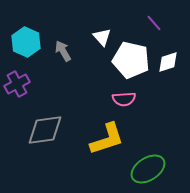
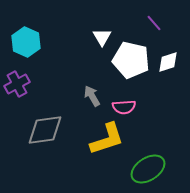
white triangle: rotated 12 degrees clockwise
gray arrow: moved 29 px right, 45 px down
pink semicircle: moved 8 px down
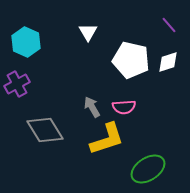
purple line: moved 15 px right, 2 px down
white triangle: moved 14 px left, 5 px up
gray arrow: moved 11 px down
gray diamond: rotated 66 degrees clockwise
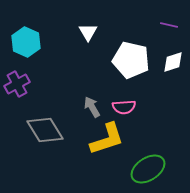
purple line: rotated 36 degrees counterclockwise
white diamond: moved 5 px right
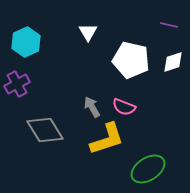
cyan hexagon: rotated 12 degrees clockwise
pink semicircle: rotated 25 degrees clockwise
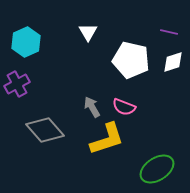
purple line: moved 7 px down
gray diamond: rotated 9 degrees counterclockwise
green ellipse: moved 9 px right
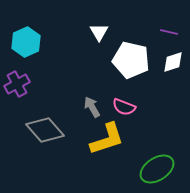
white triangle: moved 11 px right
